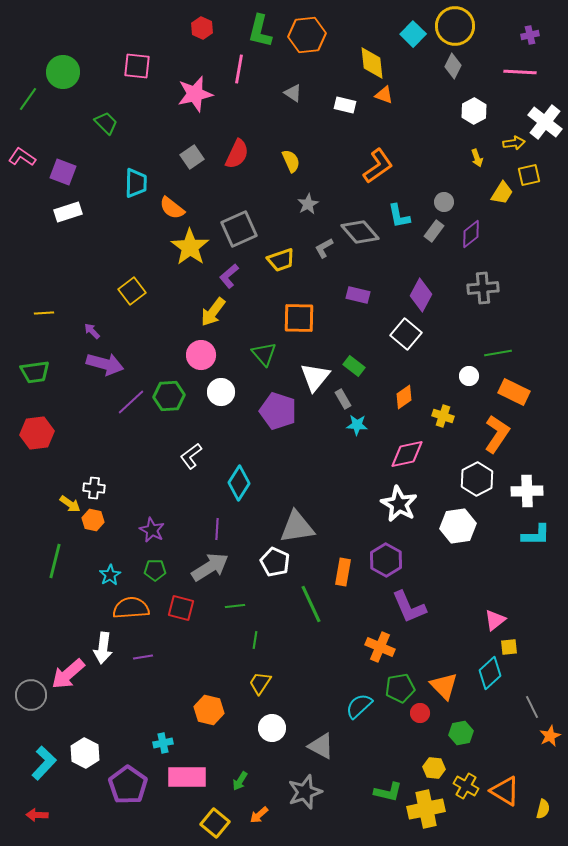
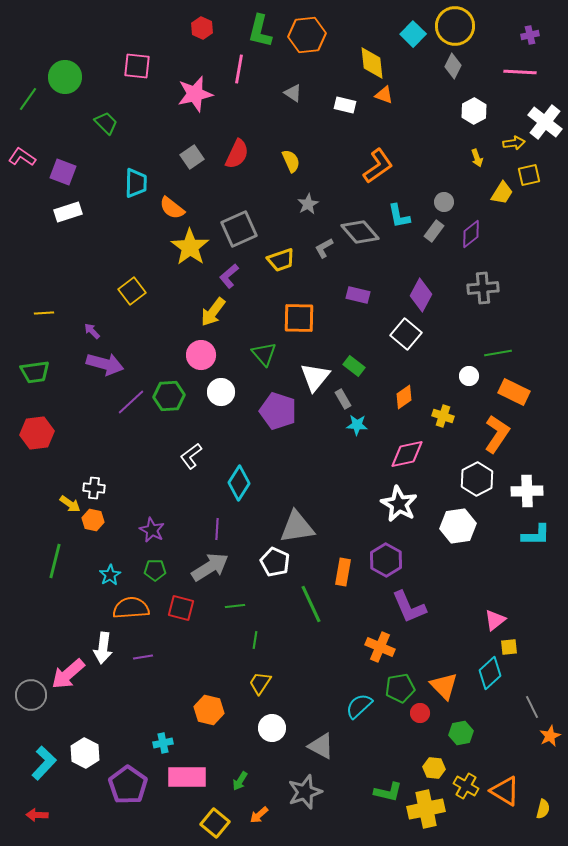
green circle at (63, 72): moved 2 px right, 5 px down
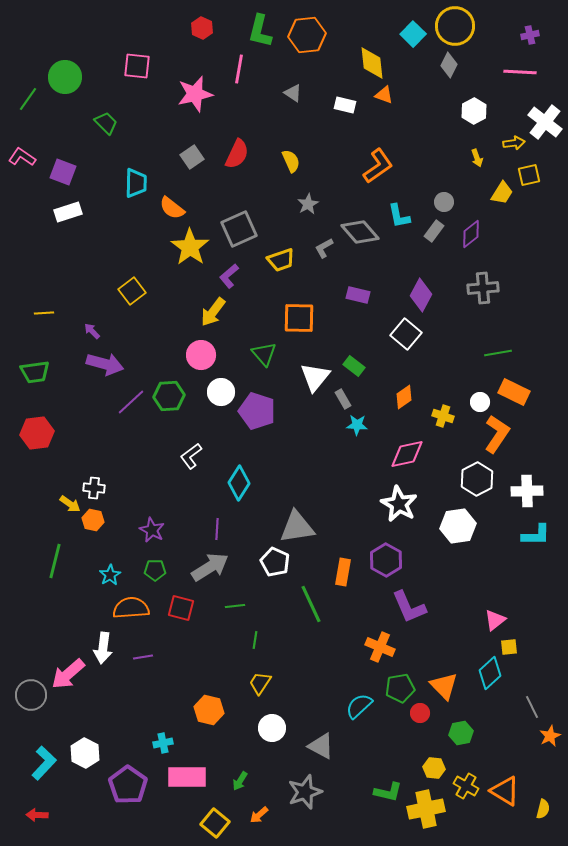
gray diamond at (453, 66): moved 4 px left, 1 px up
white circle at (469, 376): moved 11 px right, 26 px down
purple pentagon at (278, 411): moved 21 px left
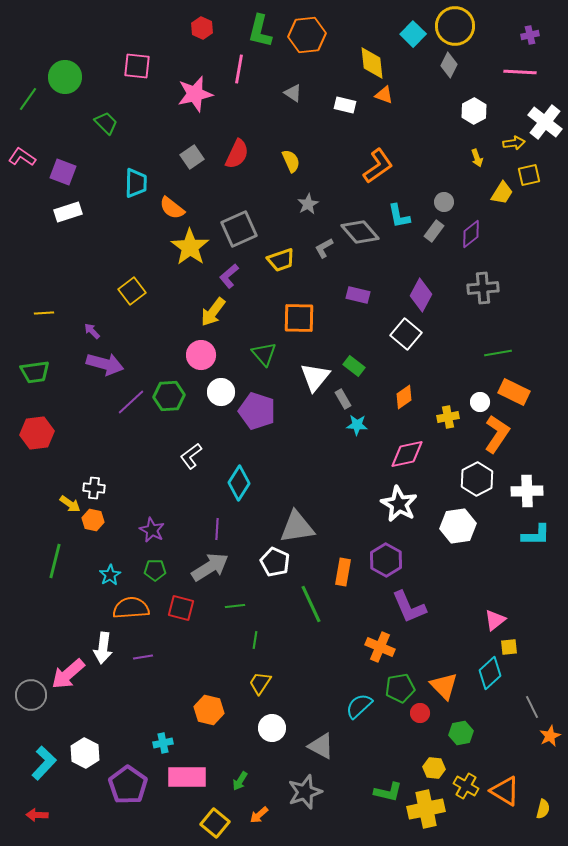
yellow cross at (443, 416): moved 5 px right, 1 px down; rotated 30 degrees counterclockwise
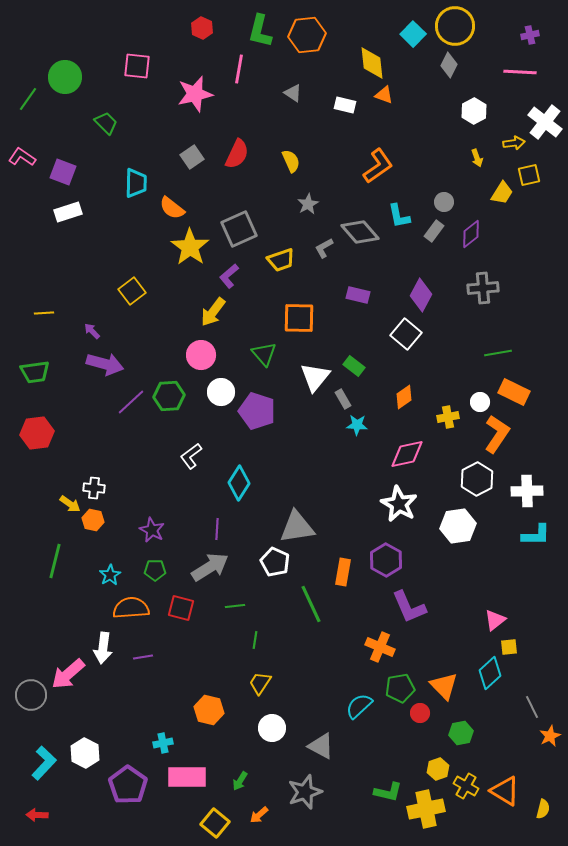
yellow hexagon at (434, 768): moved 4 px right, 1 px down; rotated 25 degrees counterclockwise
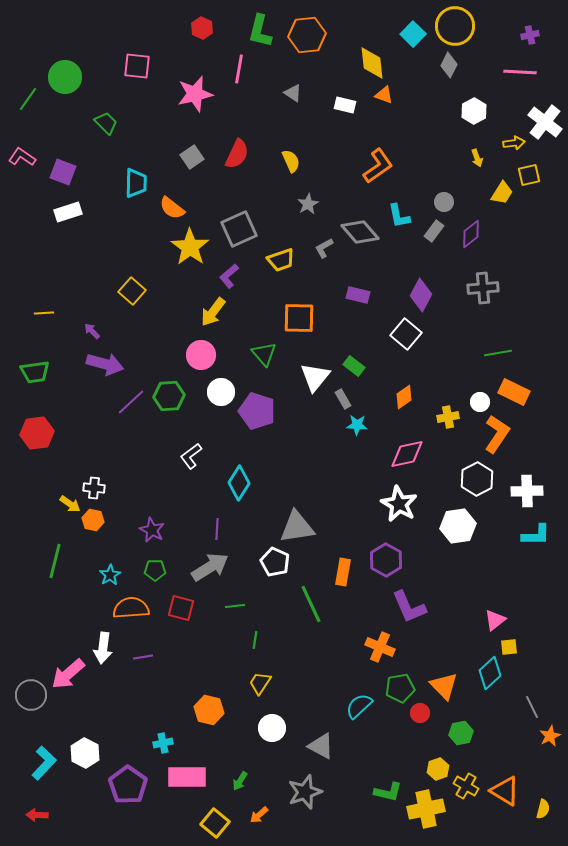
yellow square at (132, 291): rotated 12 degrees counterclockwise
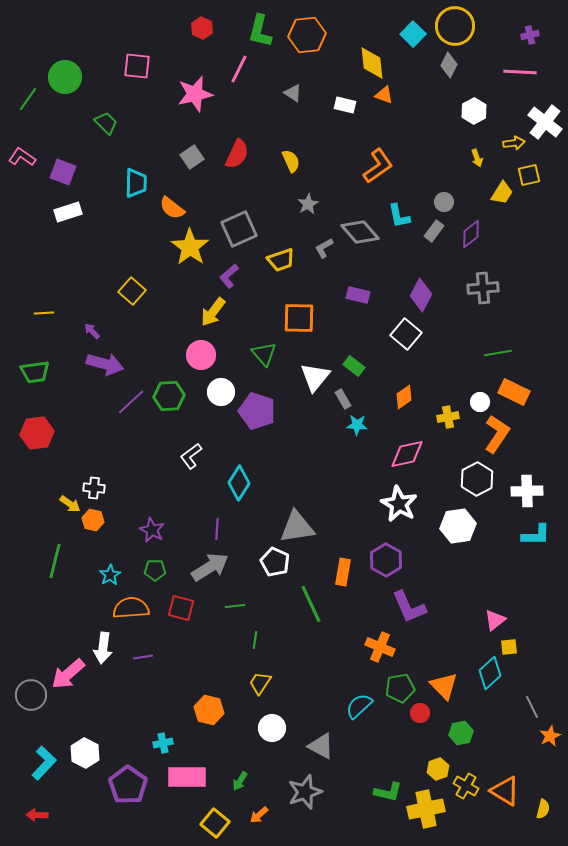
pink line at (239, 69): rotated 16 degrees clockwise
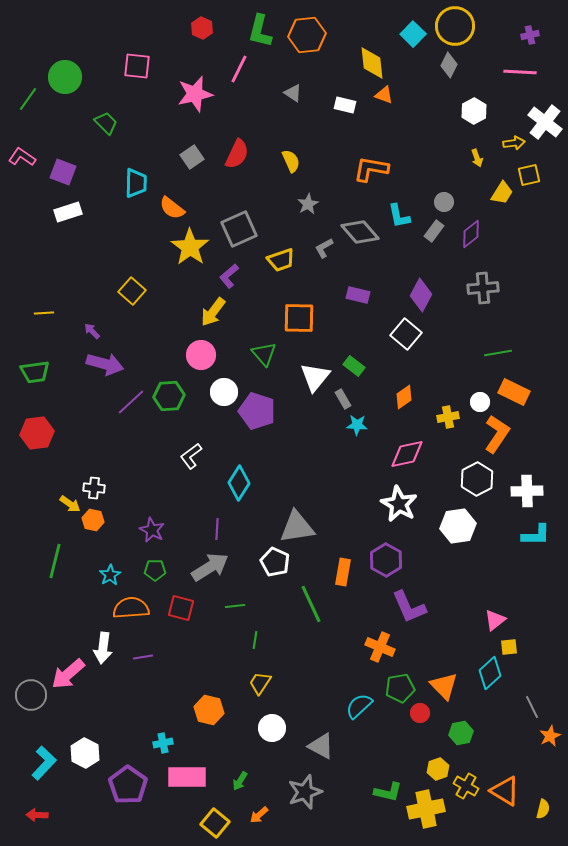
orange L-shape at (378, 166): moved 7 px left, 3 px down; rotated 135 degrees counterclockwise
white circle at (221, 392): moved 3 px right
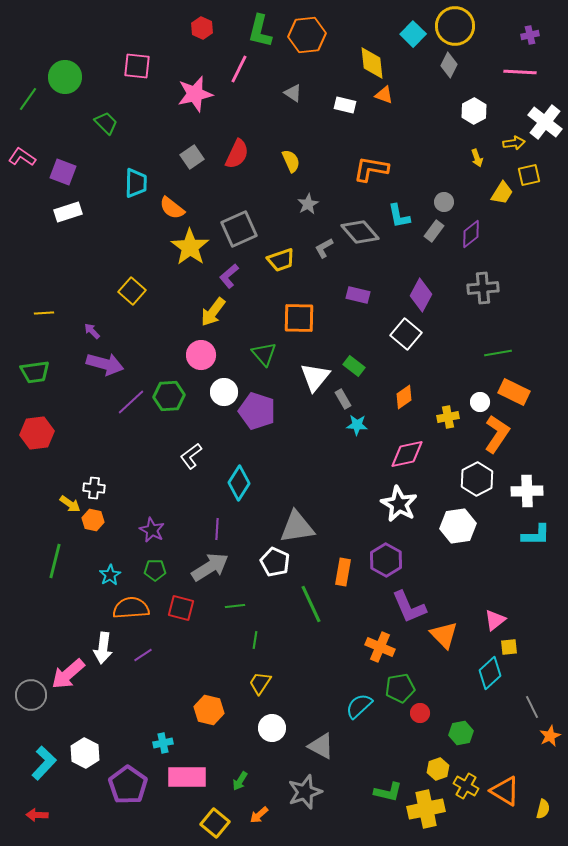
purple line at (143, 657): moved 2 px up; rotated 24 degrees counterclockwise
orange triangle at (444, 686): moved 51 px up
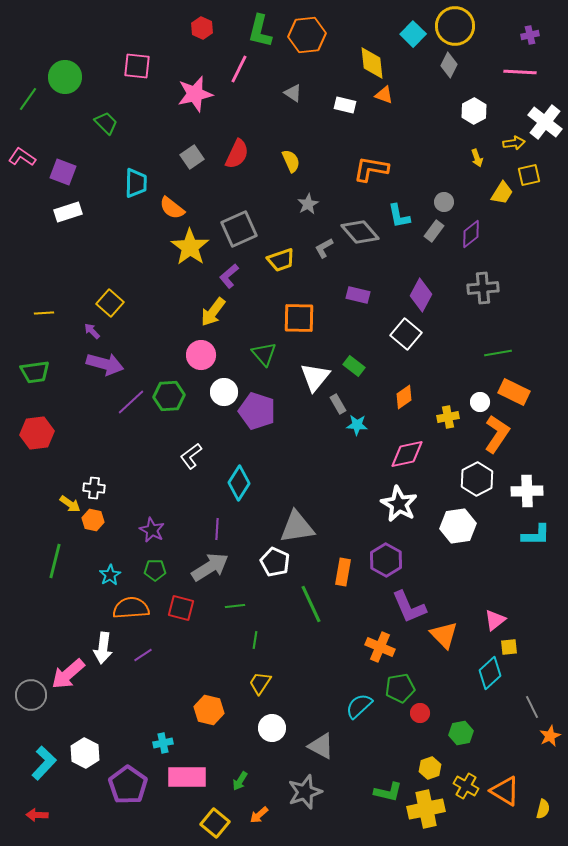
yellow square at (132, 291): moved 22 px left, 12 px down
gray rectangle at (343, 399): moved 5 px left, 5 px down
yellow hexagon at (438, 769): moved 8 px left, 1 px up
